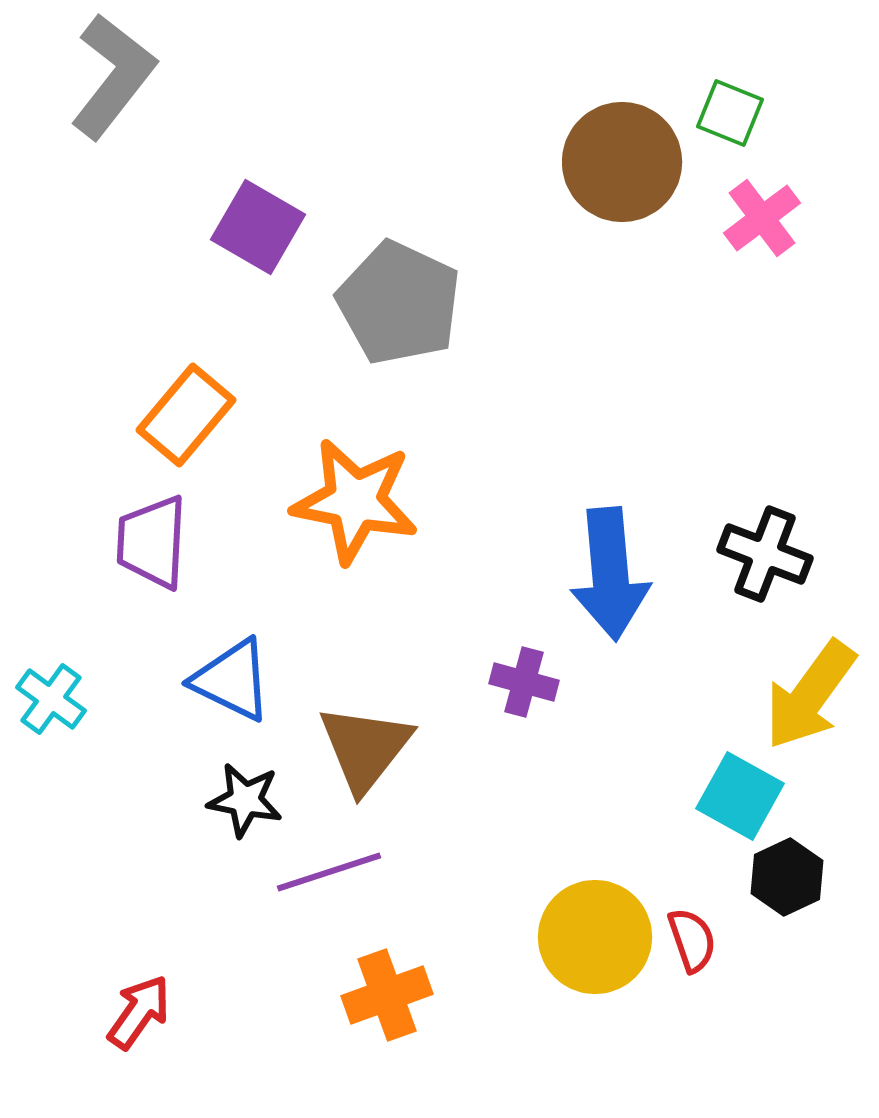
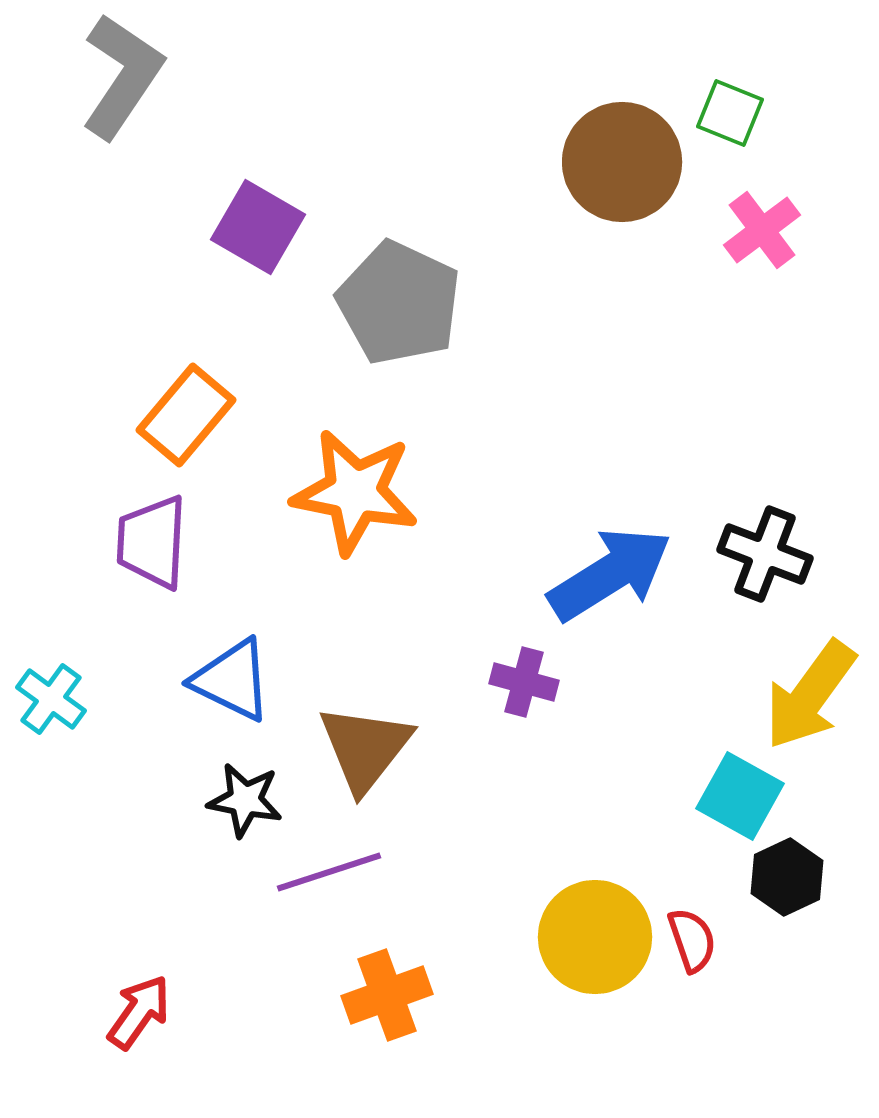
gray L-shape: moved 9 px right; rotated 4 degrees counterclockwise
pink cross: moved 12 px down
orange star: moved 9 px up
blue arrow: rotated 117 degrees counterclockwise
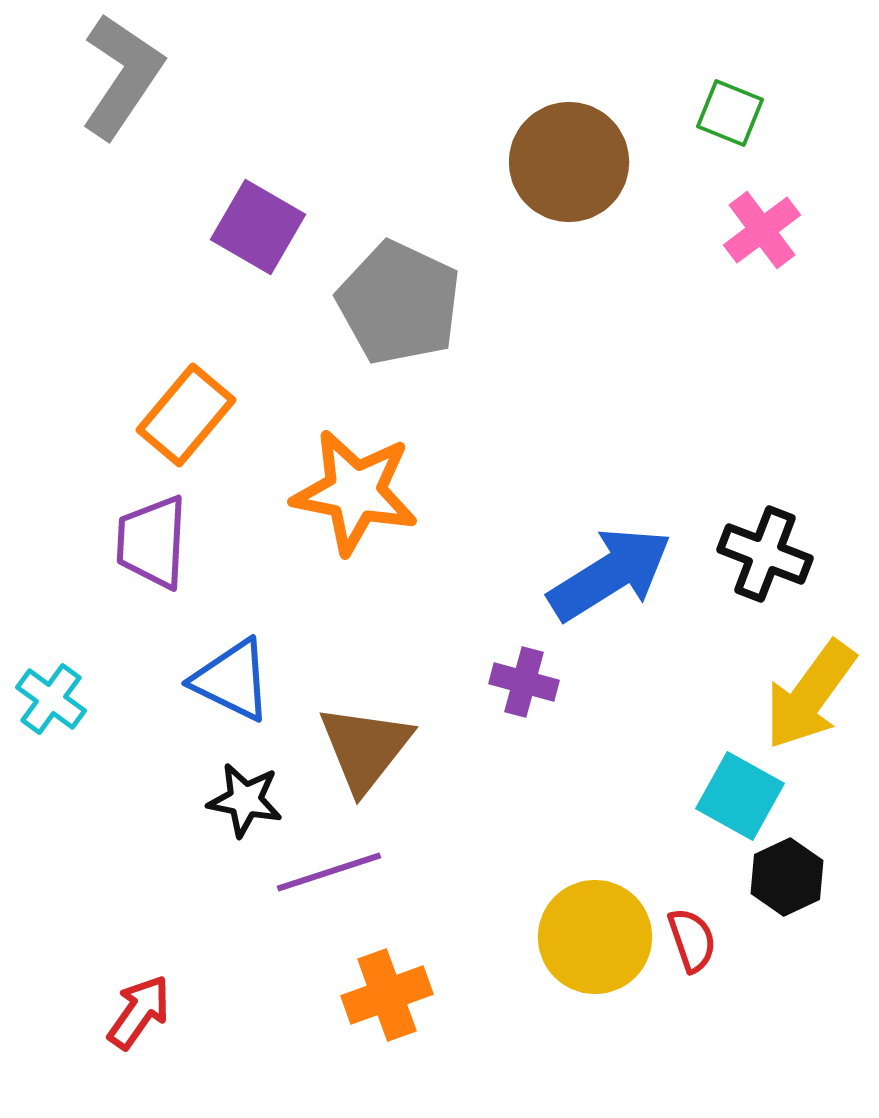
brown circle: moved 53 px left
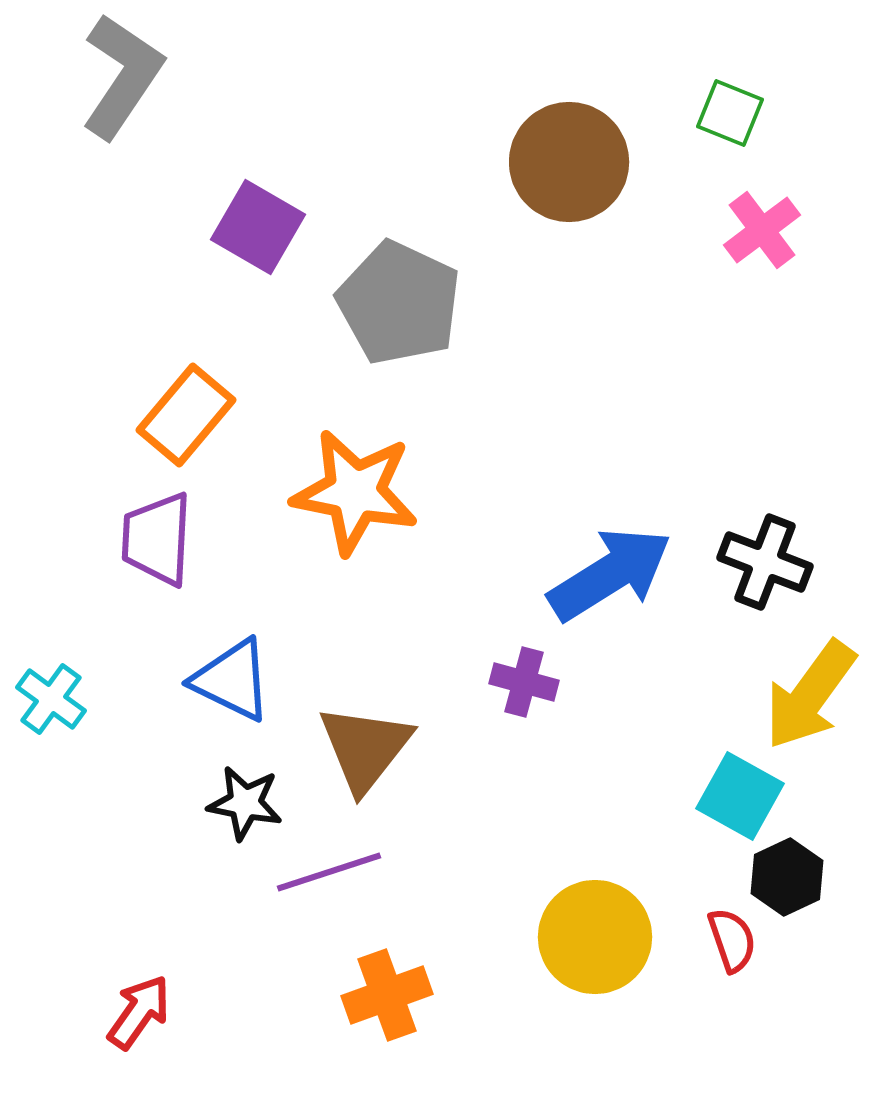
purple trapezoid: moved 5 px right, 3 px up
black cross: moved 8 px down
black star: moved 3 px down
red semicircle: moved 40 px right
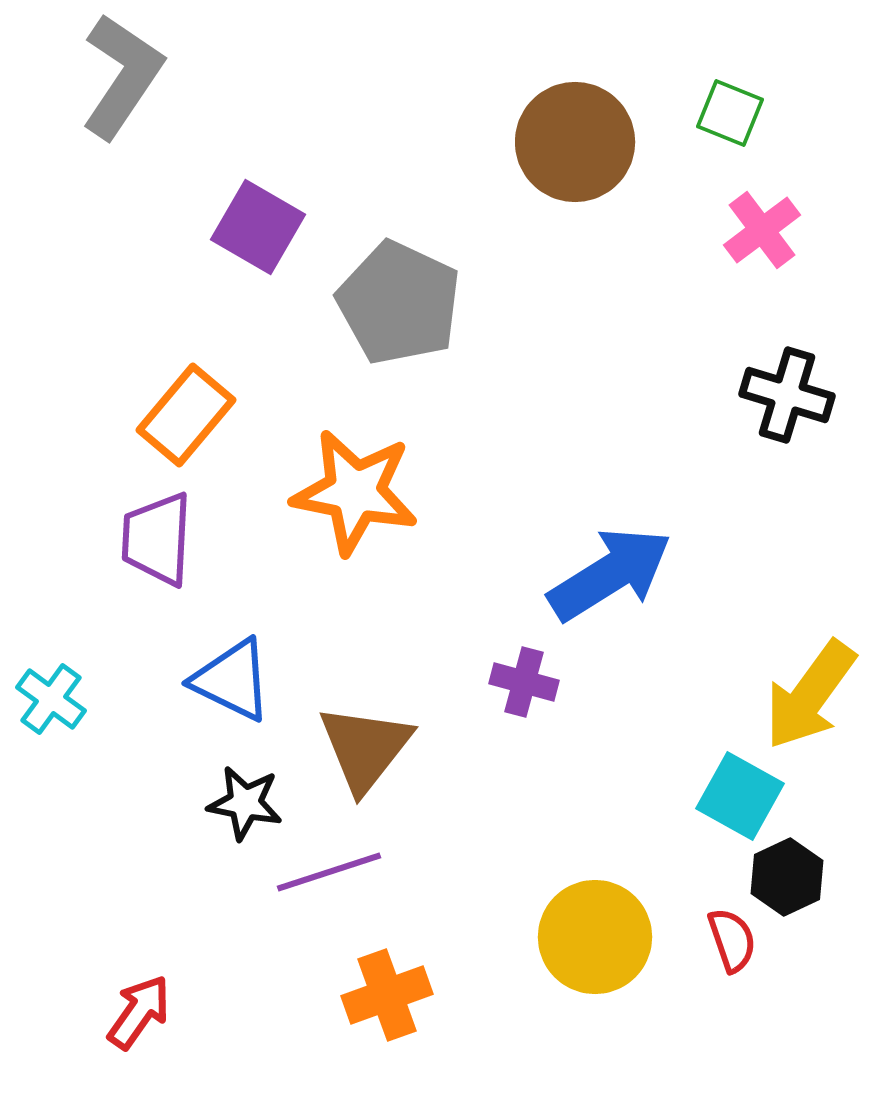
brown circle: moved 6 px right, 20 px up
black cross: moved 22 px right, 167 px up; rotated 4 degrees counterclockwise
